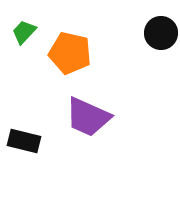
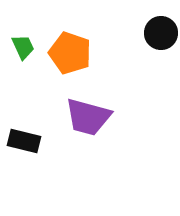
green trapezoid: moved 1 px left, 15 px down; rotated 112 degrees clockwise
orange pentagon: rotated 6 degrees clockwise
purple trapezoid: rotated 9 degrees counterclockwise
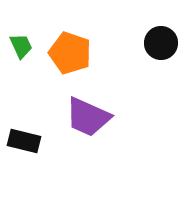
black circle: moved 10 px down
green trapezoid: moved 2 px left, 1 px up
purple trapezoid: rotated 9 degrees clockwise
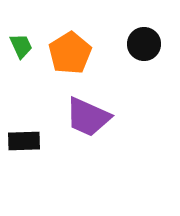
black circle: moved 17 px left, 1 px down
orange pentagon: rotated 21 degrees clockwise
black rectangle: rotated 16 degrees counterclockwise
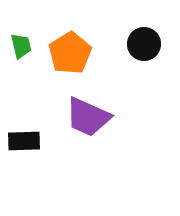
green trapezoid: rotated 12 degrees clockwise
